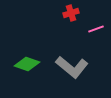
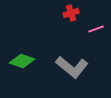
green diamond: moved 5 px left, 3 px up
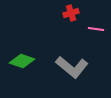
pink line: rotated 28 degrees clockwise
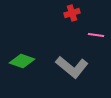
red cross: moved 1 px right
pink line: moved 6 px down
